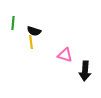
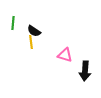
black semicircle: rotated 16 degrees clockwise
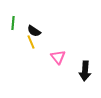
yellow line: rotated 16 degrees counterclockwise
pink triangle: moved 7 px left, 2 px down; rotated 35 degrees clockwise
